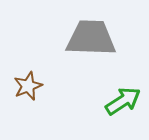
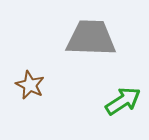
brown star: moved 2 px right, 1 px up; rotated 24 degrees counterclockwise
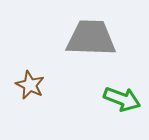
green arrow: moved 1 px left, 2 px up; rotated 54 degrees clockwise
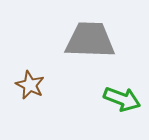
gray trapezoid: moved 1 px left, 2 px down
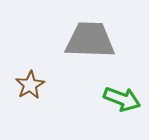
brown star: rotated 16 degrees clockwise
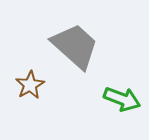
gray trapezoid: moved 15 px left, 6 px down; rotated 40 degrees clockwise
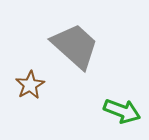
green arrow: moved 12 px down
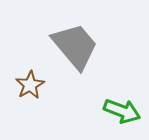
gray trapezoid: rotated 8 degrees clockwise
